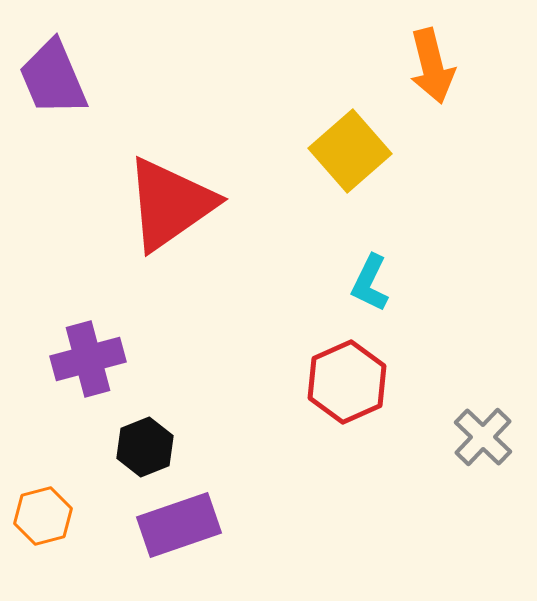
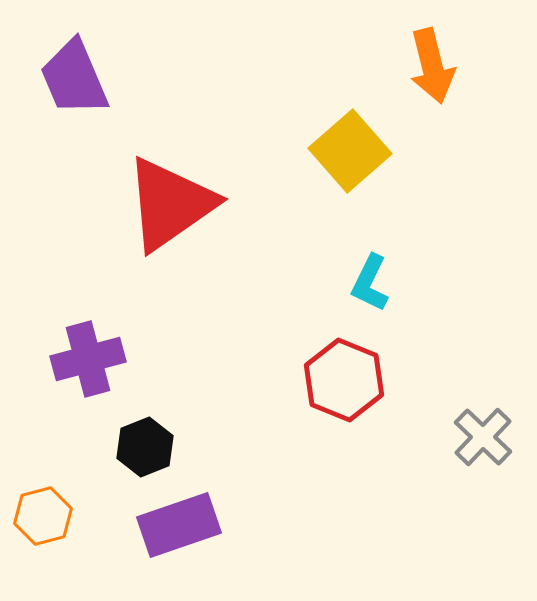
purple trapezoid: moved 21 px right
red hexagon: moved 3 px left, 2 px up; rotated 14 degrees counterclockwise
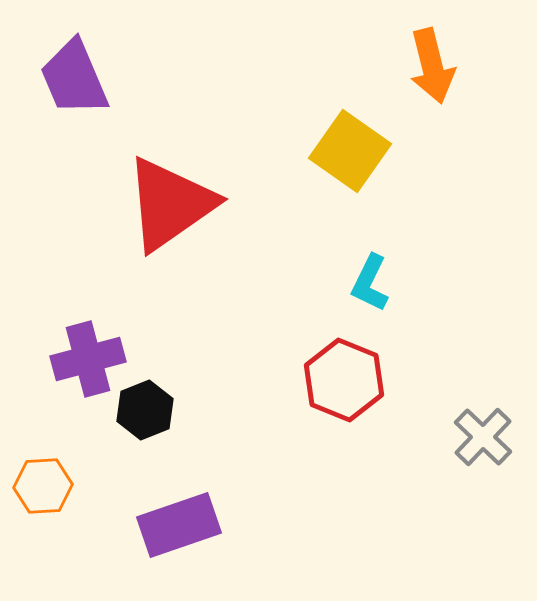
yellow square: rotated 14 degrees counterclockwise
black hexagon: moved 37 px up
orange hexagon: moved 30 px up; rotated 12 degrees clockwise
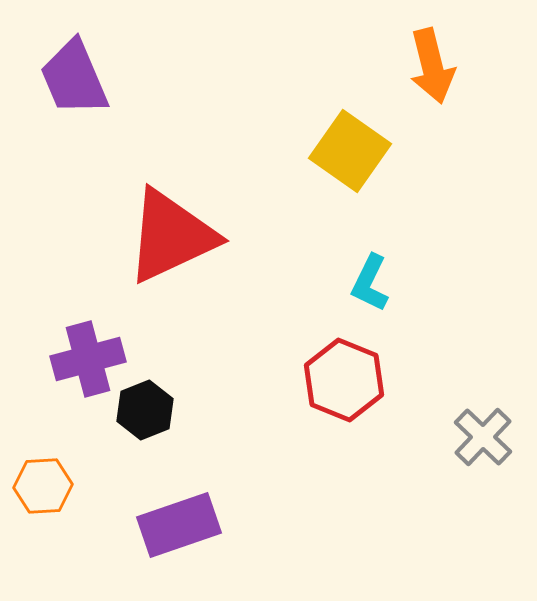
red triangle: moved 1 px right, 32 px down; rotated 10 degrees clockwise
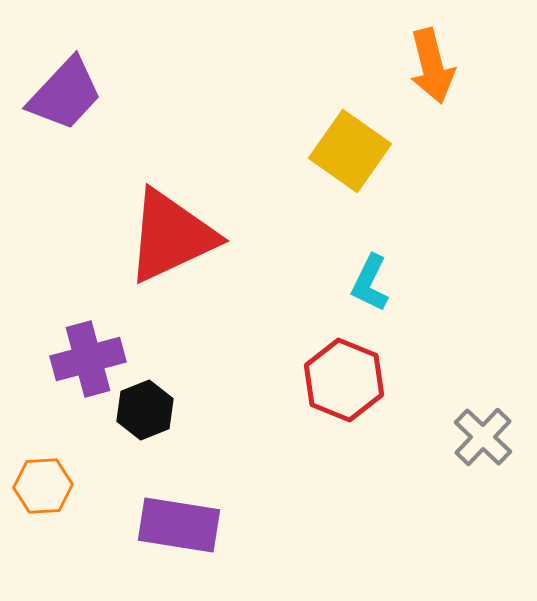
purple trapezoid: moved 9 px left, 16 px down; rotated 114 degrees counterclockwise
purple rectangle: rotated 28 degrees clockwise
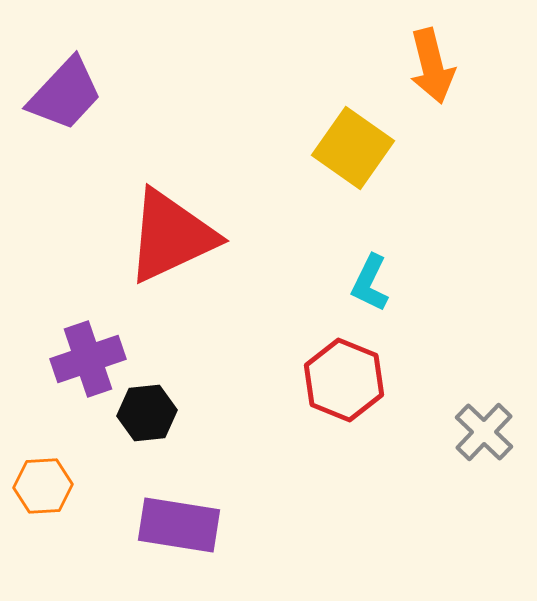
yellow square: moved 3 px right, 3 px up
purple cross: rotated 4 degrees counterclockwise
black hexagon: moved 2 px right, 3 px down; rotated 16 degrees clockwise
gray cross: moved 1 px right, 5 px up
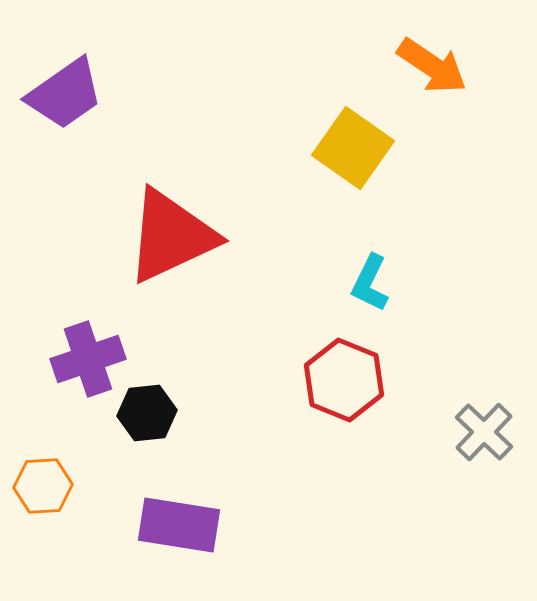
orange arrow: rotated 42 degrees counterclockwise
purple trapezoid: rotated 12 degrees clockwise
